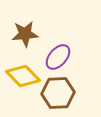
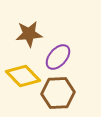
brown star: moved 4 px right
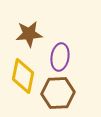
purple ellipse: moved 2 px right; rotated 32 degrees counterclockwise
yellow diamond: rotated 56 degrees clockwise
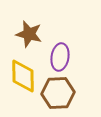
brown star: rotated 20 degrees clockwise
yellow diamond: rotated 12 degrees counterclockwise
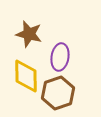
yellow diamond: moved 3 px right
brown hexagon: rotated 16 degrees counterclockwise
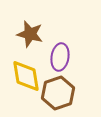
brown star: moved 1 px right
yellow diamond: rotated 8 degrees counterclockwise
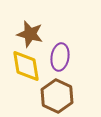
yellow diamond: moved 10 px up
brown hexagon: moved 1 px left, 3 px down; rotated 16 degrees counterclockwise
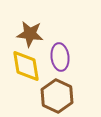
brown star: rotated 8 degrees counterclockwise
purple ellipse: rotated 16 degrees counterclockwise
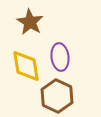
brown star: moved 12 px up; rotated 24 degrees clockwise
